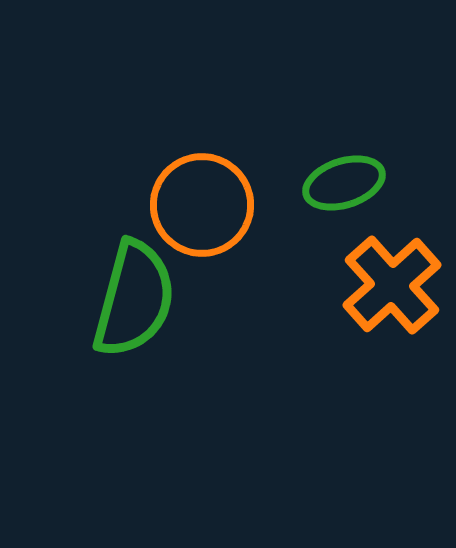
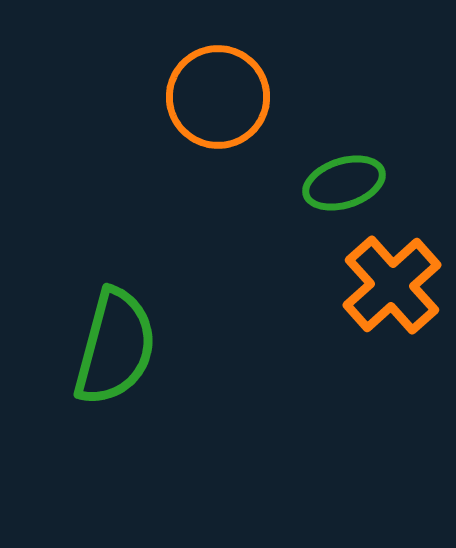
orange circle: moved 16 px right, 108 px up
green semicircle: moved 19 px left, 48 px down
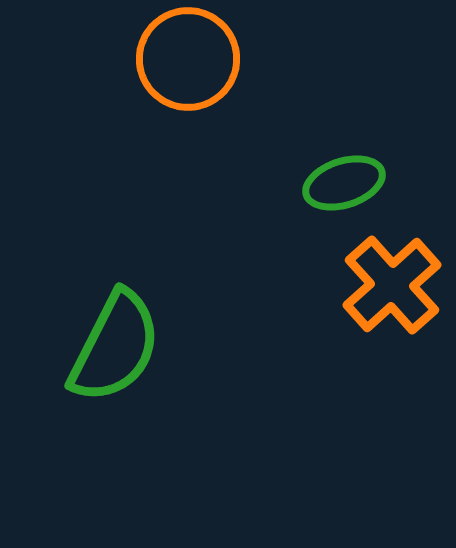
orange circle: moved 30 px left, 38 px up
green semicircle: rotated 12 degrees clockwise
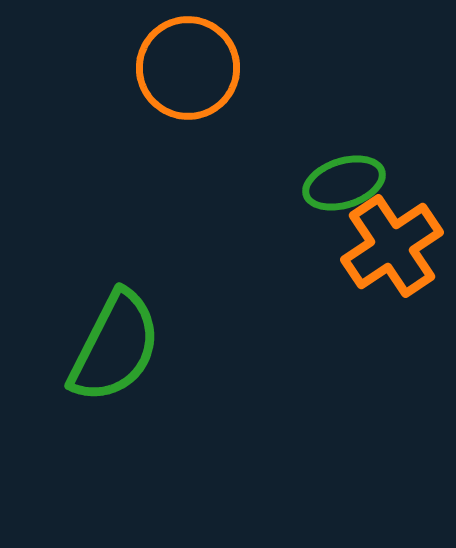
orange circle: moved 9 px down
orange cross: moved 39 px up; rotated 8 degrees clockwise
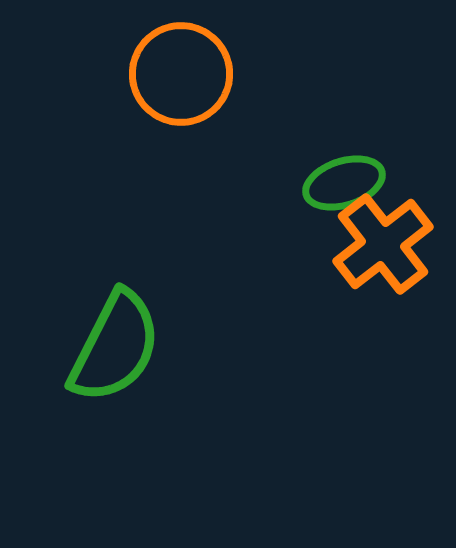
orange circle: moved 7 px left, 6 px down
orange cross: moved 9 px left, 2 px up; rotated 4 degrees counterclockwise
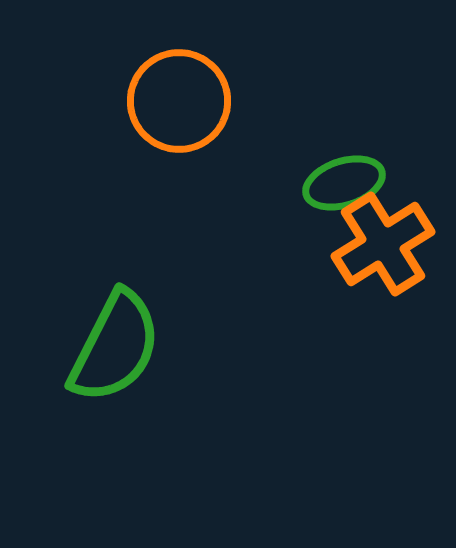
orange circle: moved 2 px left, 27 px down
orange cross: rotated 6 degrees clockwise
